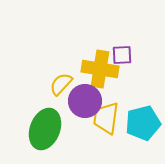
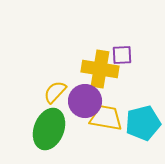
yellow semicircle: moved 6 px left, 8 px down
yellow trapezoid: rotated 92 degrees clockwise
green ellipse: moved 4 px right
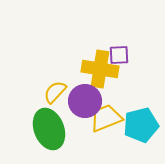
purple square: moved 3 px left
yellow trapezoid: rotated 32 degrees counterclockwise
cyan pentagon: moved 2 px left, 2 px down
green ellipse: rotated 42 degrees counterclockwise
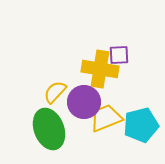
purple circle: moved 1 px left, 1 px down
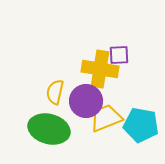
yellow semicircle: rotated 30 degrees counterclockwise
purple circle: moved 2 px right, 1 px up
cyan pentagon: rotated 24 degrees clockwise
green ellipse: rotated 54 degrees counterclockwise
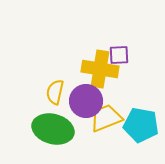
green ellipse: moved 4 px right
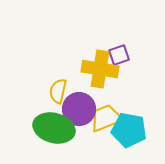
purple square: rotated 15 degrees counterclockwise
yellow semicircle: moved 3 px right, 1 px up
purple circle: moved 7 px left, 8 px down
cyan pentagon: moved 12 px left, 5 px down
green ellipse: moved 1 px right, 1 px up
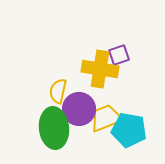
green ellipse: rotated 69 degrees clockwise
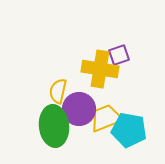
green ellipse: moved 2 px up
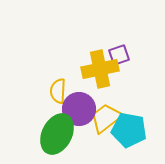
yellow cross: rotated 21 degrees counterclockwise
yellow semicircle: rotated 10 degrees counterclockwise
yellow trapezoid: rotated 16 degrees counterclockwise
green ellipse: moved 3 px right, 8 px down; rotated 33 degrees clockwise
